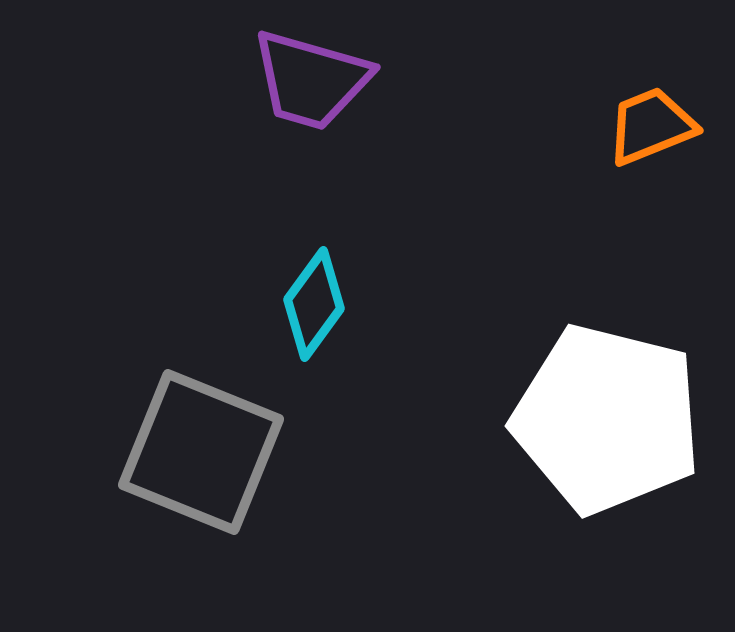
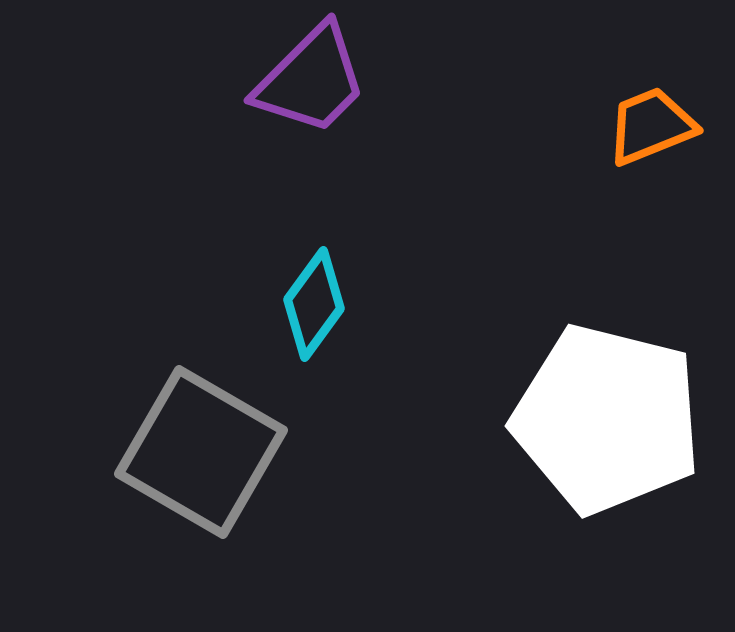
purple trapezoid: rotated 61 degrees counterclockwise
gray square: rotated 8 degrees clockwise
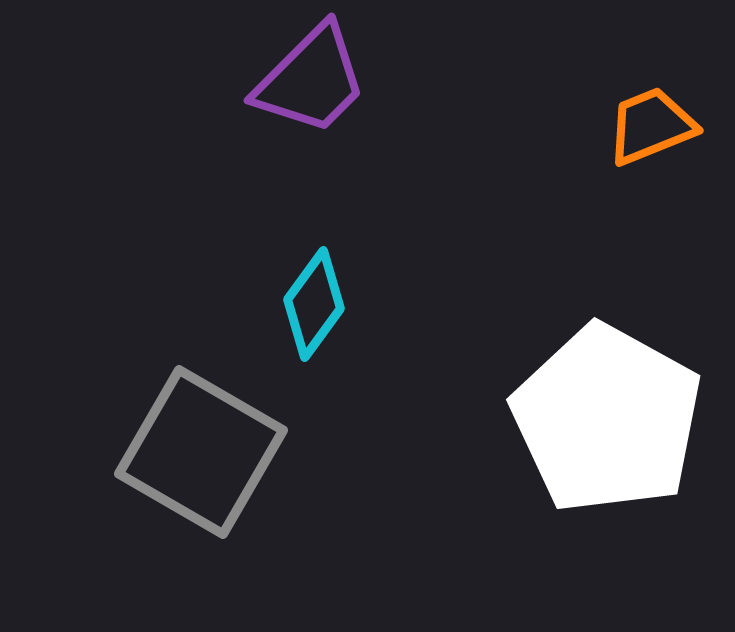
white pentagon: rotated 15 degrees clockwise
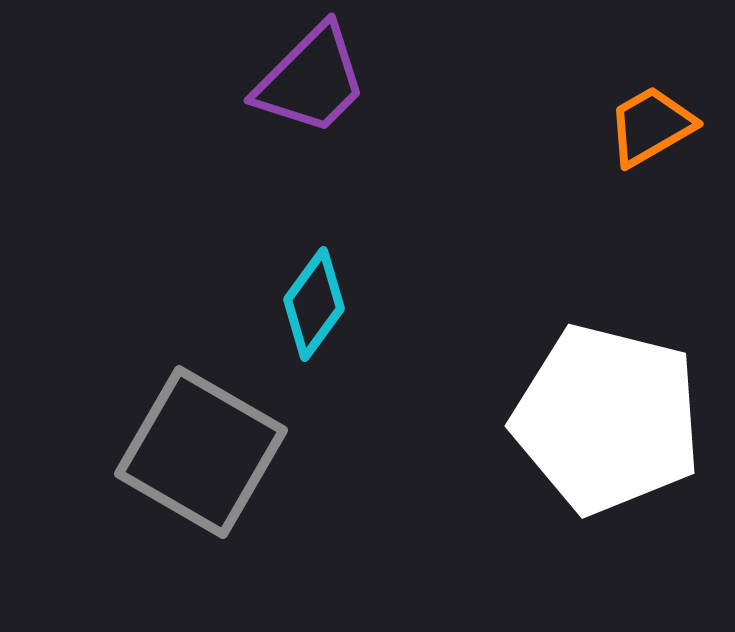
orange trapezoid: rotated 8 degrees counterclockwise
white pentagon: rotated 15 degrees counterclockwise
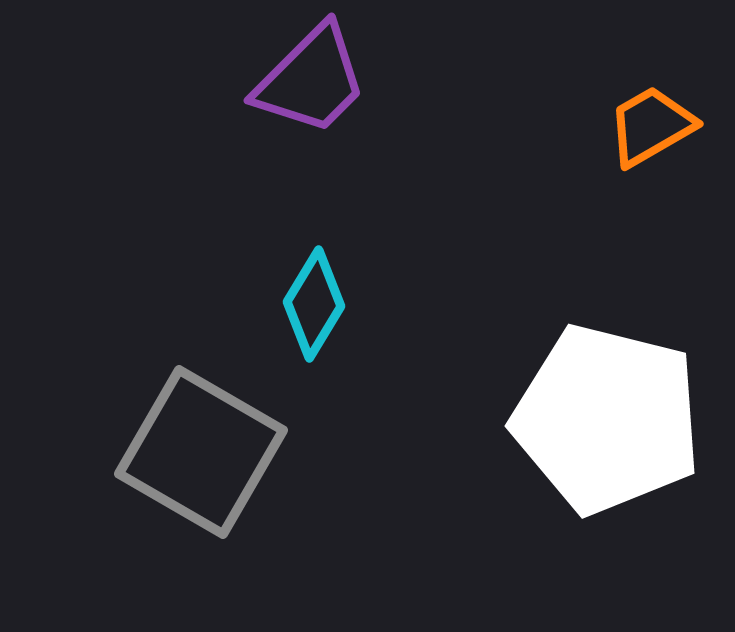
cyan diamond: rotated 5 degrees counterclockwise
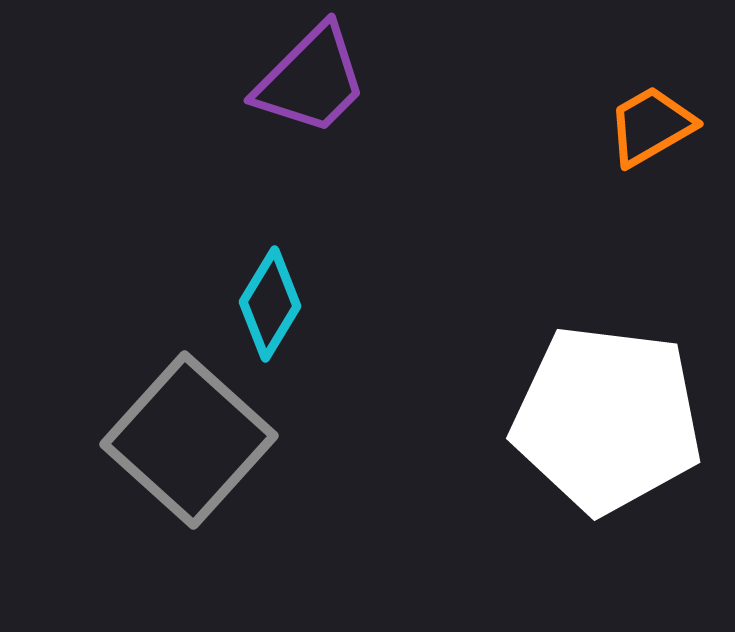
cyan diamond: moved 44 px left
white pentagon: rotated 7 degrees counterclockwise
gray square: moved 12 px left, 12 px up; rotated 12 degrees clockwise
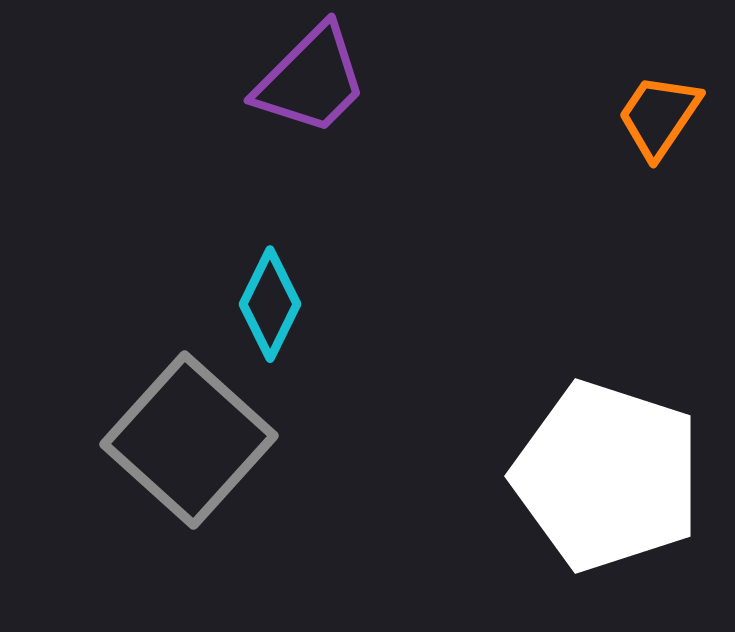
orange trapezoid: moved 8 px right, 10 px up; rotated 26 degrees counterclockwise
cyan diamond: rotated 5 degrees counterclockwise
white pentagon: moved 57 px down; rotated 11 degrees clockwise
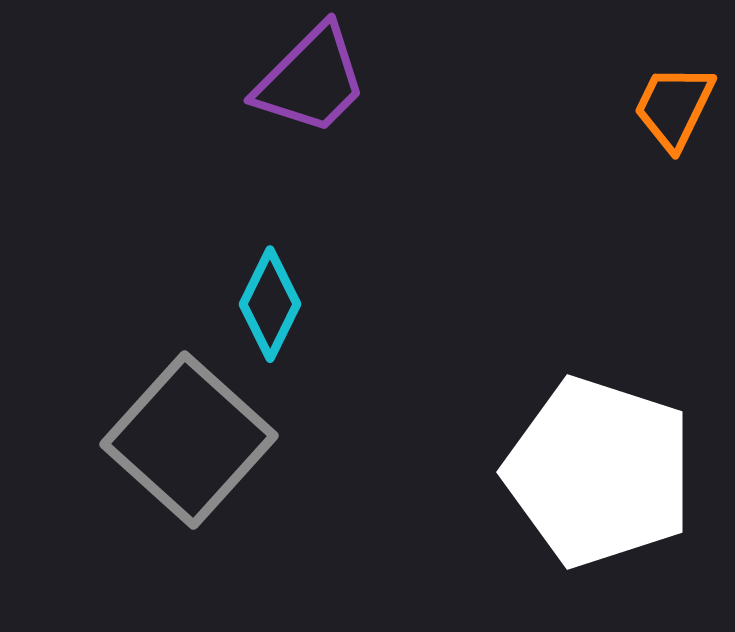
orange trapezoid: moved 15 px right, 9 px up; rotated 8 degrees counterclockwise
white pentagon: moved 8 px left, 4 px up
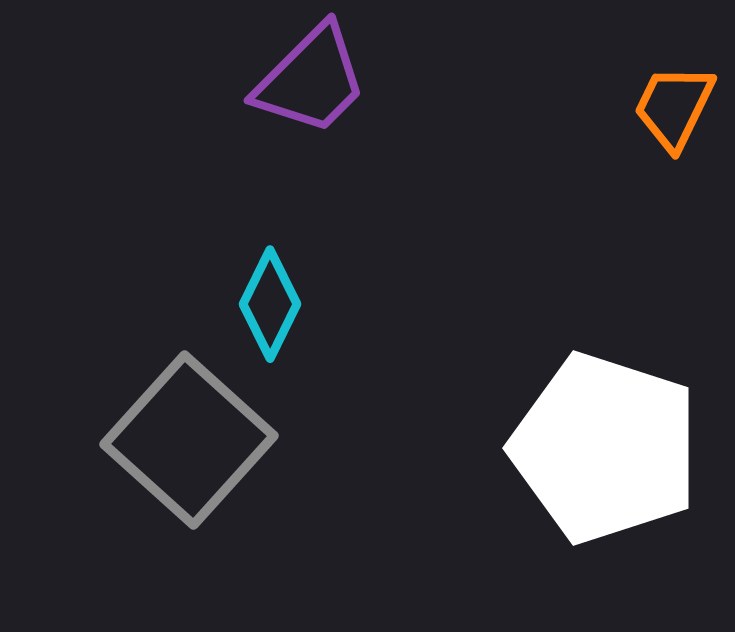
white pentagon: moved 6 px right, 24 px up
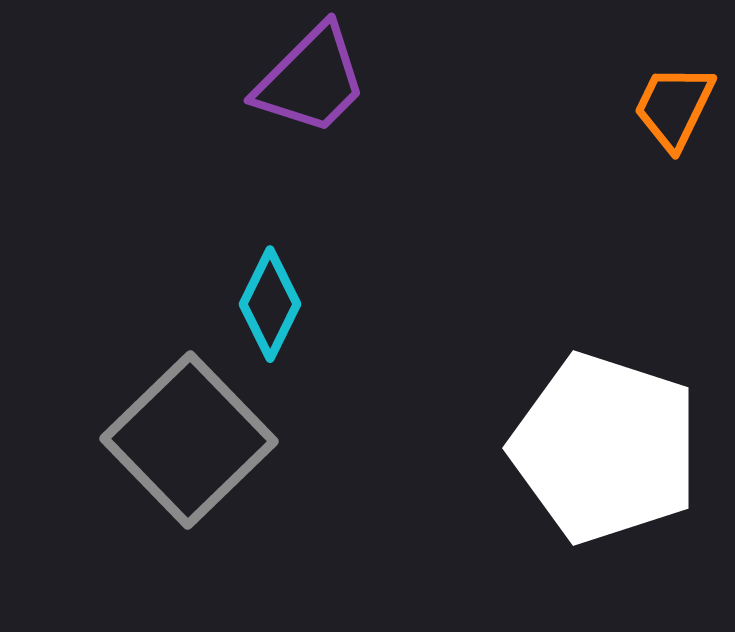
gray square: rotated 4 degrees clockwise
